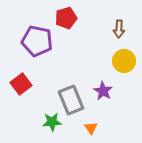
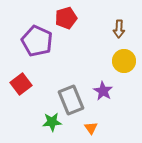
purple pentagon: rotated 12 degrees clockwise
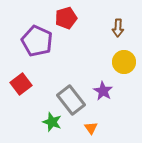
brown arrow: moved 1 px left, 1 px up
yellow circle: moved 1 px down
gray rectangle: rotated 16 degrees counterclockwise
green star: rotated 24 degrees clockwise
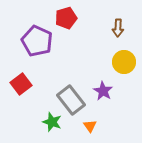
orange triangle: moved 1 px left, 2 px up
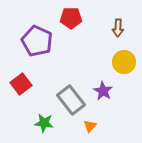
red pentagon: moved 5 px right; rotated 15 degrees clockwise
green star: moved 8 px left, 1 px down; rotated 12 degrees counterclockwise
orange triangle: rotated 16 degrees clockwise
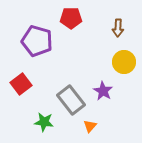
purple pentagon: rotated 8 degrees counterclockwise
green star: moved 1 px up
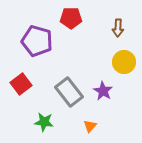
gray rectangle: moved 2 px left, 8 px up
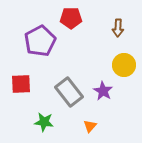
purple pentagon: moved 3 px right; rotated 28 degrees clockwise
yellow circle: moved 3 px down
red square: rotated 35 degrees clockwise
